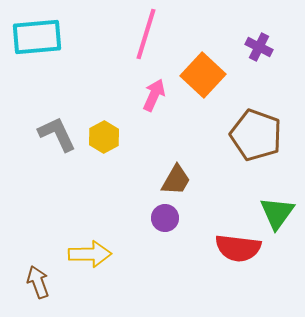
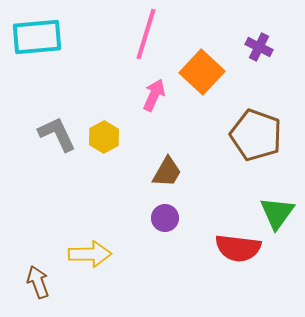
orange square: moved 1 px left, 3 px up
brown trapezoid: moved 9 px left, 8 px up
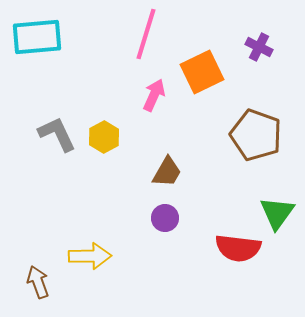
orange square: rotated 21 degrees clockwise
yellow arrow: moved 2 px down
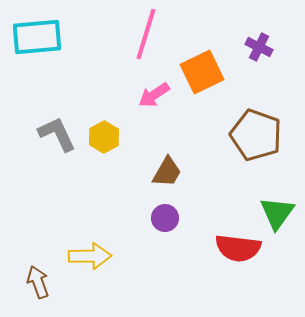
pink arrow: rotated 148 degrees counterclockwise
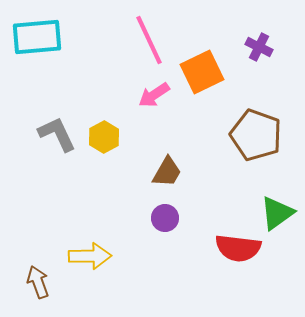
pink line: moved 3 px right, 6 px down; rotated 42 degrees counterclockwise
green triangle: rotated 18 degrees clockwise
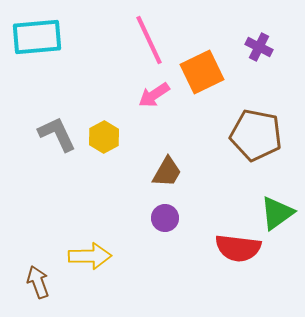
brown pentagon: rotated 9 degrees counterclockwise
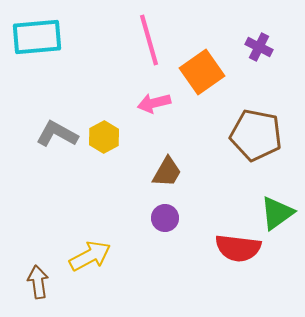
pink line: rotated 9 degrees clockwise
orange square: rotated 9 degrees counterclockwise
pink arrow: moved 8 px down; rotated 20 degrees clockwise
gray L-shape: rotated 36 degrees counterclockwise
yellow arrow: rotated 27 degrees counterclockwise
brown arrow: rotated 12 degrees clockwise
